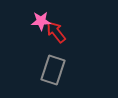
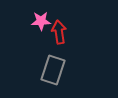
red arrow: moved 3 px right; rotated 30 degrees clockwise
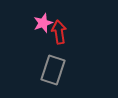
pink star: moved 2 px right, 2 px down; rotated 18 degrees counterclockwise
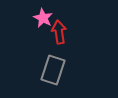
pink star: moved 5 px up; rotated 24 degrees counterclockwise
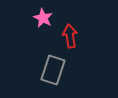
red arrow: moved 11 px right, 4 px down
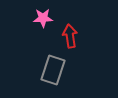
pink star: rotated 30 degrees counterclockwise
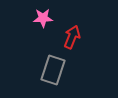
red arrow: moved 2 px right, 1 px down; rotated 30 degrees clockwise
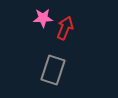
red arrow: moved 7 px left, 9 px up
